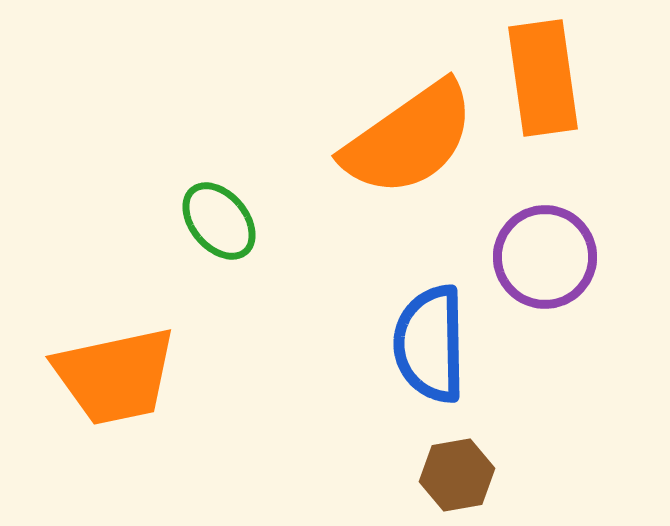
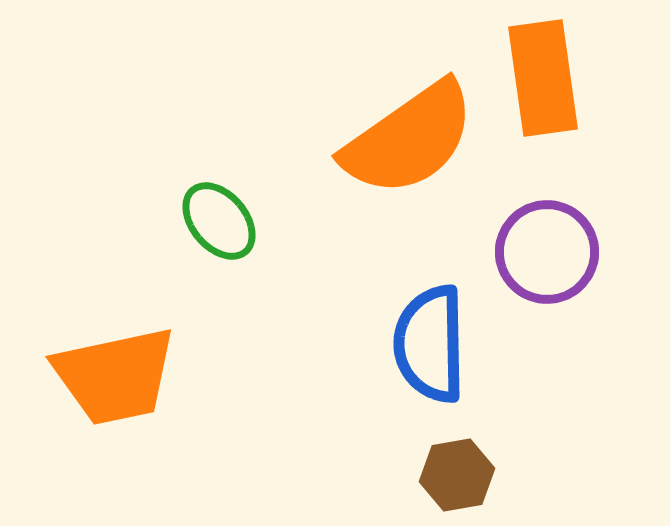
purple circle: moved 2 px right, 5 px up
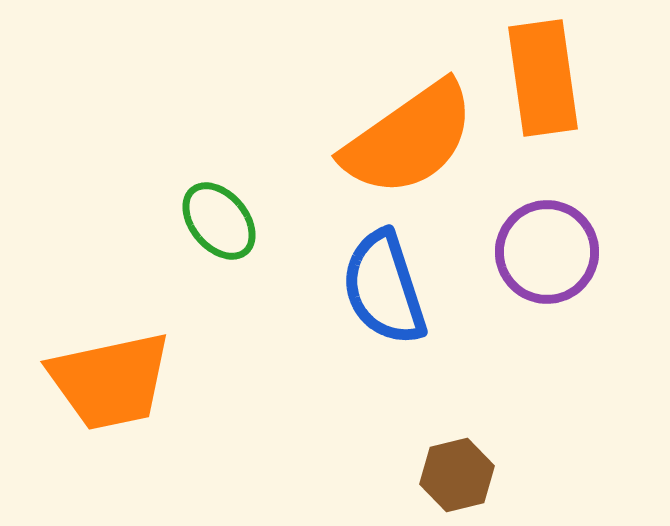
blue semicircle: moved 46 px left, 56 px up; rotated 17 degrees counterclockwise
orange trapezoid: moved 5 px left, 5 px down
brown hexagon: rotated 4 degrees counterclockwise
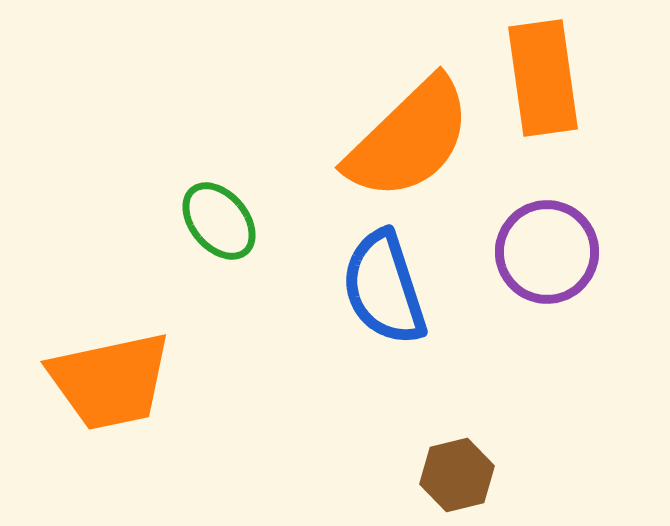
orange semicircle: rotated 9 degrees counterclockwise
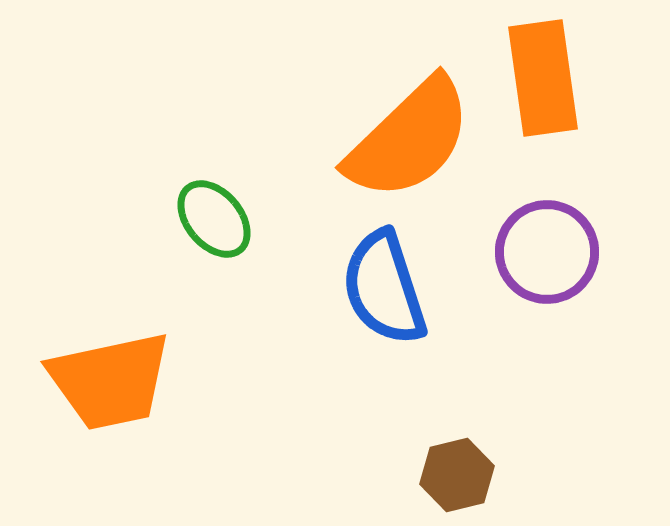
green ellipse: moved 5 px left, 2 px up
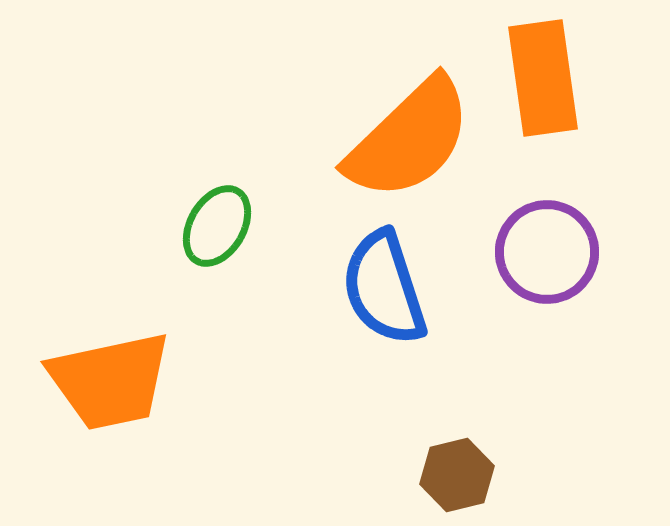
green ellipse: moved 3 px right, 7 px down; rotated 70 degrees clockwise
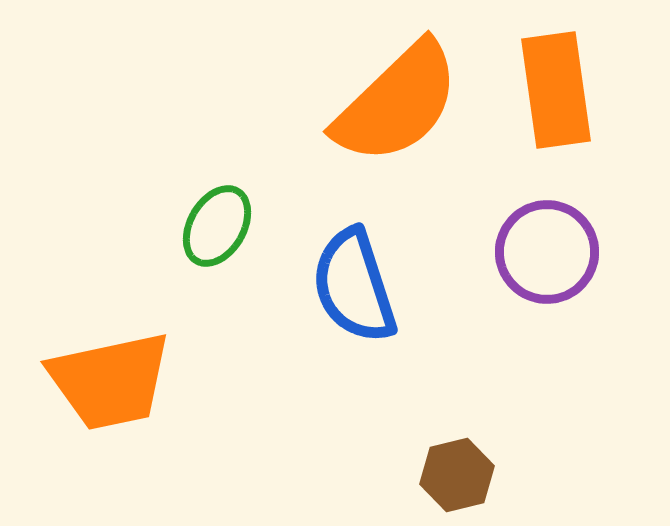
orange rectangle: moved 13 px right, 12 px down
orange semicircle: moved 12 px left, 36 px up
blue semicircle: moved 30 px left, 2 px up
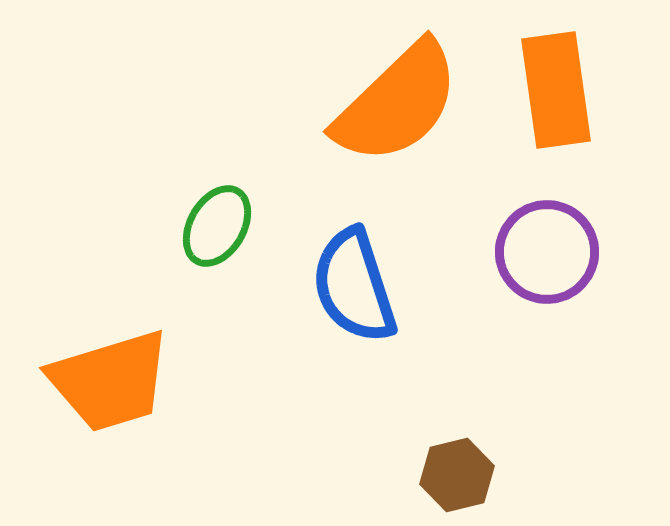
orange trapezoid: rotated 5 degrees counterclockwise
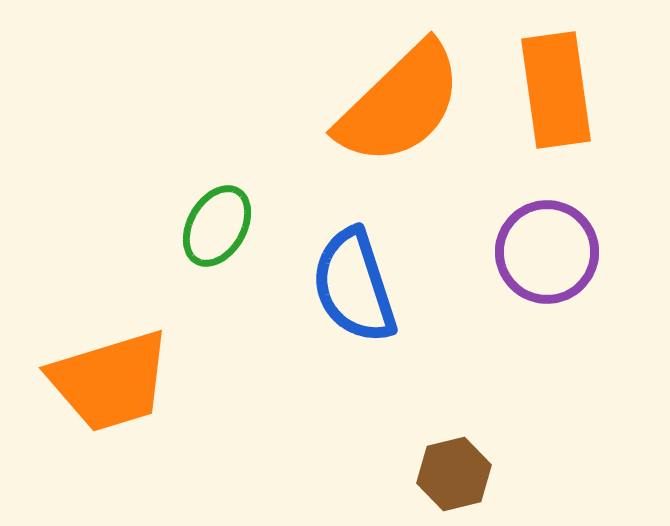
orange semicircle: moved 3 px right, 1 px down
brown hexagon: moved 3 px left, 1 px up
